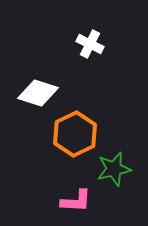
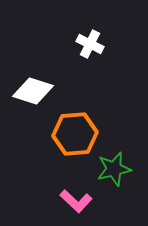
white diamond: moved 5 px left, 2 px up
orange hexagon: rotated 21 degrees clockwise
pink L-shape: rotated 40 degrees clockwise
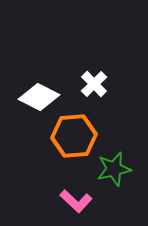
white cross: moved 4 px right, 40 px down; rotated 20 degrees clockwise
white diamond: moved 6 px right, 6 px down; rotated 9 degrees clockwise
orange hexagon: moved 1 px left, 2 px down
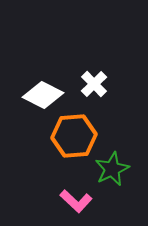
white diamond: moved 4 px right, 2 px up
green star: moved 2 px left; rotated 12 degrees counterclockwise
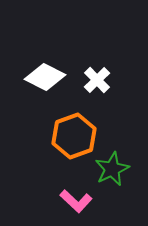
white cross: moved 3 px right, 4 px up
white diamond: moved 2 px right, 18 px up
orange hexagon: rotated 15 degrees counterclockwise
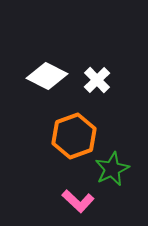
white diamond: moved 2 px right, 1 px up
pink L-shape: moved 2 px right
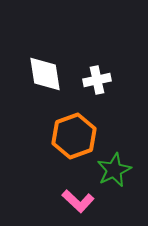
white diamond: moved 2 px left, 2 px up; rotated 54 degrees clockwise
white cross: rotated 32 degrees clockwise
green star: moved 2 px right, 1 px down
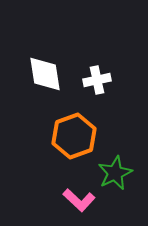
green star: moved 1 px right, 3 px down
pink L-shape: moved 1 px right, 1 px up
